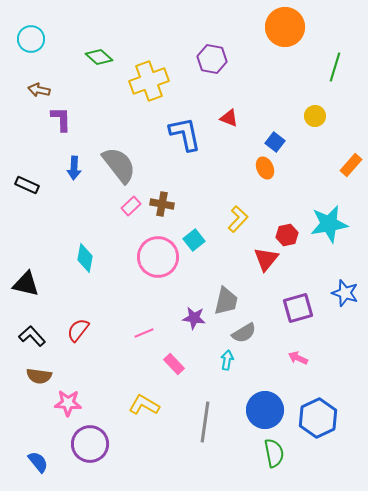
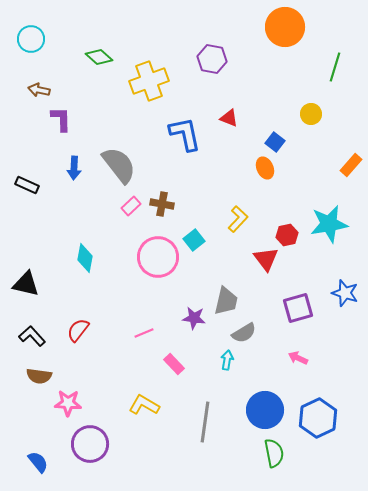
yellow circle at (315, 116): moved 4 px left, 2 px up
red triangle at (266, 259): rotated 16 degrees counterclockwise
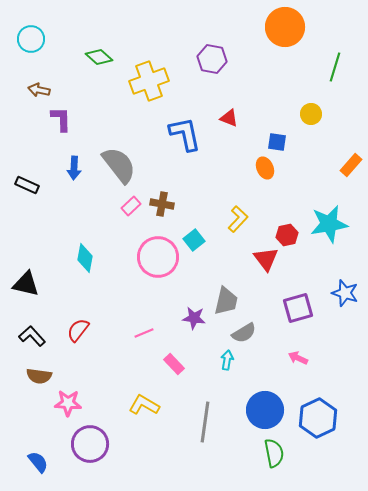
blue square at (275, 142): moved 2 px right; rotated 30 degrees counterclockwise
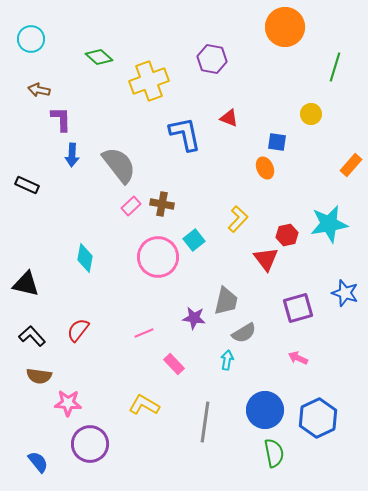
blue arrow at (74, 168): moved 2 px left, 13 px up
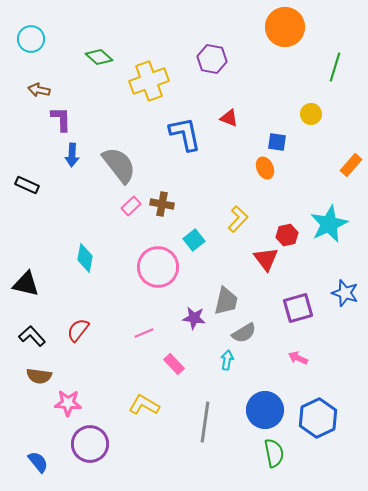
cyan star at (329, 224): rotated 15 degrees counterclockwise
pink circle at (158, 257): moved 10 px down
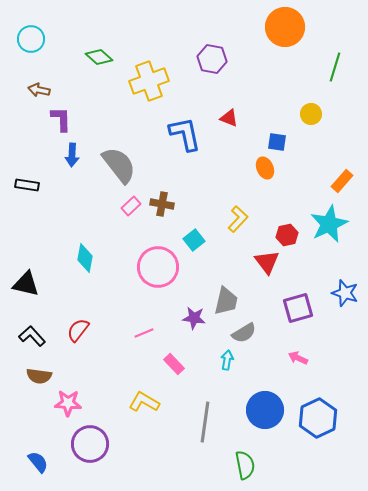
orange rectangle at (351, 165): moved 9 px left, 16 px down
black rectangle at (27, 185): rotated 15 degrees counterclockwise
red triangle at (266, 259): moved 1 px right, 3 px down
yellow L-shape at (144, 405): moved 3 px up
green semicircle at (274, 453): moved 29 px left, 12 px down
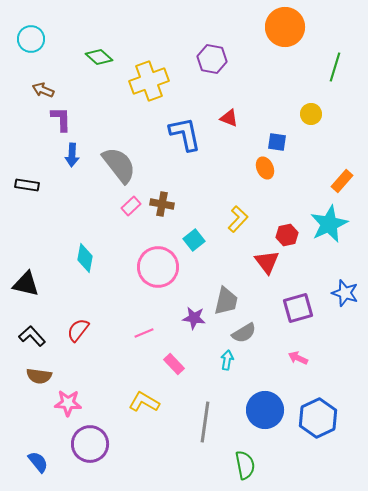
brown arrow at (39, 90): moved 4 px right; rotated 10 degrees clockwise
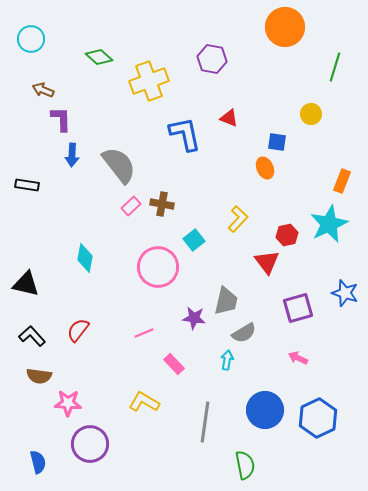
orange rectangle at (342, 181): rotated 20 degrees counterclockwise
blue semicircle at (38, 462): rotated 25 degrees clockwise
